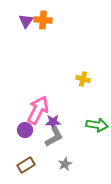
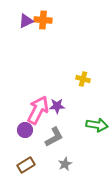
purple triangle: rotated 28 degrees clockwise
purple star: moved 4 px right, 16 px up
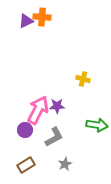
orange cross: moved 1 px left, 3 px up
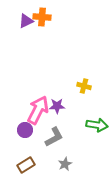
yellow cross: moved 1 px right, 7 px down
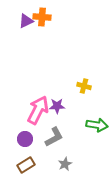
purple circle: moved 9 px down
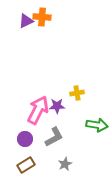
yellow cross: moved 7 px left, 7 px down; rotated 24 degrees counterclockwise
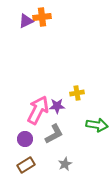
orange cross: rotated 12 degrees counterclockwise
gray L-shape: moved 3 px up
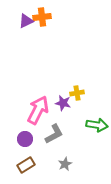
purple star: moved 6 px right, 3 px up; rotated 14 degrees clockwise
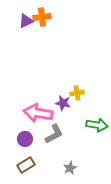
pink arrow: moved 3 px down; rotated 108 degrees counterclockwise
gray star: moved 5 px right, 4 px down
